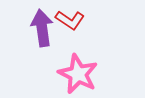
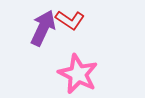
purple arrow: moved 1 px right; rotated 33 degrees clockwise
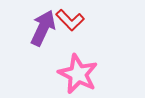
red L-shape: rotated 12 degrees clockwise
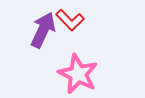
purple arrow: moved 2 px down
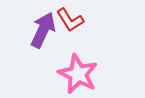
red L-shape: rotated 12 degrees clockwise
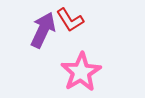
pink star: moved 3 px right, 2 px up; rotated 15 degrees clockwise
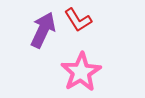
red L-shape: moved 8 px right
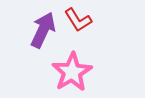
pink star: moved 9 px left
